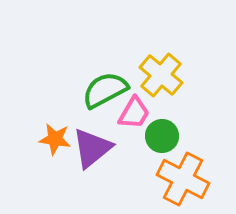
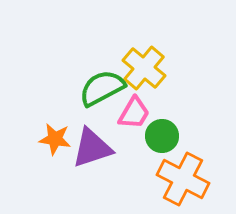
yellow cross: moved 17 px left, 7 px up
green semicircle: moved 3 px left, 2 px up
purple triangle: rotated 21 degrees clockwise
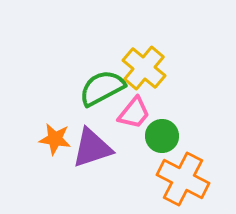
pink trapezoid: rotated 9 degrees clockwise
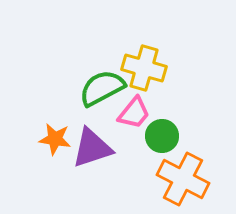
yellow cross: rotated 24 degrees counterclockwise
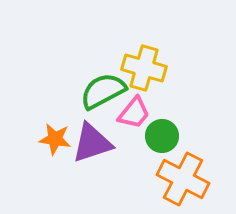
green semicircle: moved 1 px right, 3 px down
purple triangle: moved 5 px up
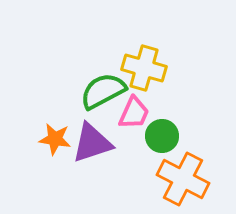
pink trapezoid: rotated 15 degrees counterclockwise
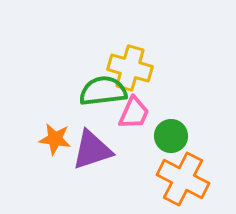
yellow cross: moved 14 px left
green semicircle: rotated 21 degrees clockwise
green circle: moved 9 px right
purple triangle: moved 7 px down
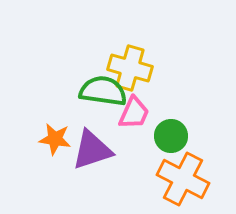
green semicircle: rotated 15 degrees clockwise
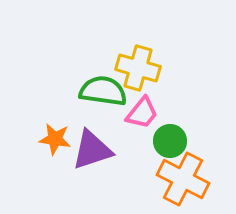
yellow cross: moved 8 px right
pink trapezoid: moved 8 px right; rotated 15 degrees clockwise
green circle: moved 1 px left, 5 px down
